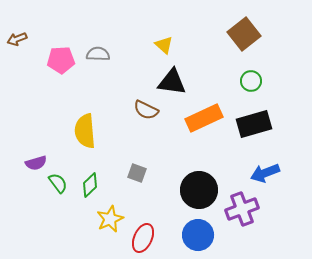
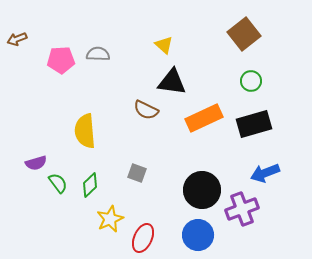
black circle: moved 3 px right
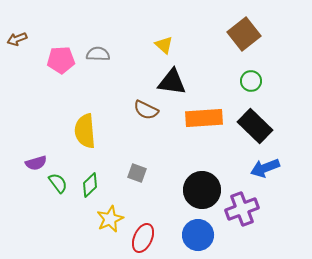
orange rectangle: rotated 21 degrees clockwise
black rectangle: moved 1 px right, 2 px down; rotated 60 degrees clockwise
blue arrow: moved 5 px up
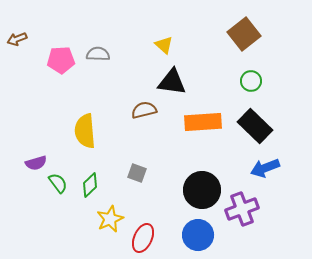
brown semicircle: moved 2 px left; rotated 140 degrees clockwise
orange rectangle: moved 1 px left, 4 px down
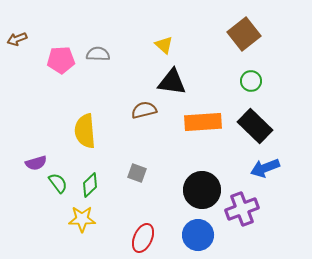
yellow star: moved 28 px left; rotated 24 degrees clockwise
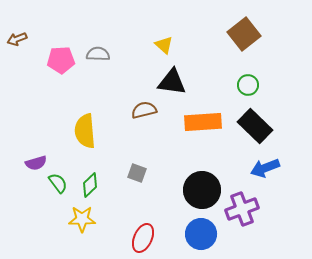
green circle: moved 3 px left, 4 px down
blue circle: moved 3 px right, 1 px up
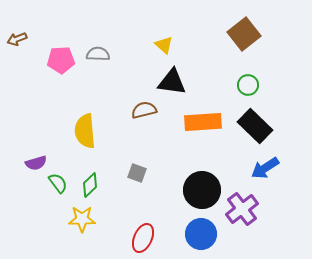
blue arrow: rotated 12 degrees counterclockwise
purple cross: rotated 16 degrees counterclockwise
